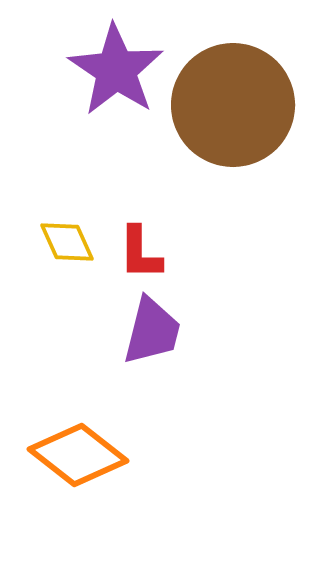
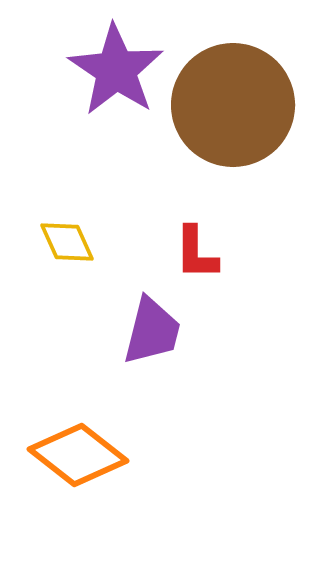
red L-shape: moved 56 px right
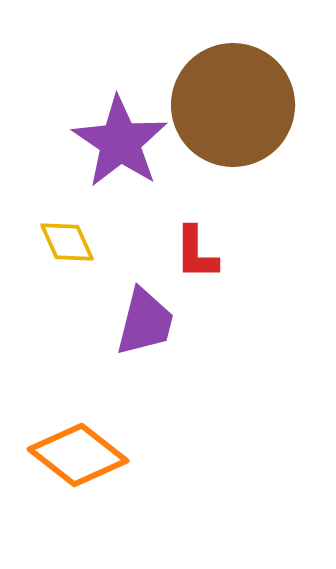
purple star: moved 4 px right, 72 px down
purple trapezoid: moved 7 px left, 9 px up
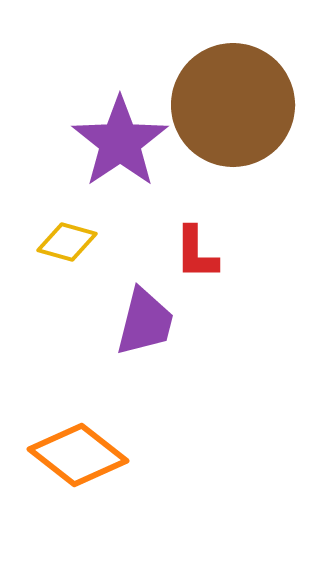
purple star: rotated 4 degrees clockwise
yellow diamond: rotated 50 degrees counterclockwise
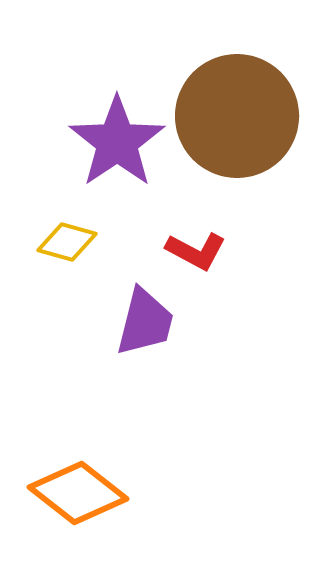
brown circle: moved 4 px right, 11 px down
purple star: moved 3 px left
red L-shape: moved 2 px up; rotated 62 degrees counterclockwise
orange diamond: moved 38 px down
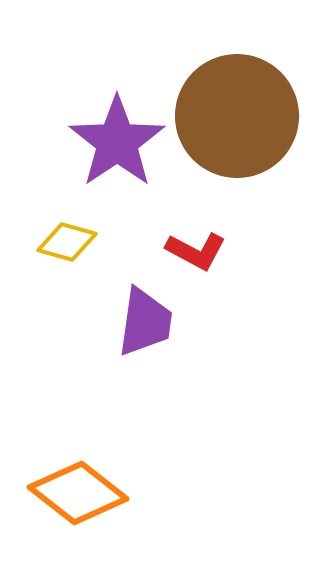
purple trapezoid: rotated 6 degrees counterclockwise
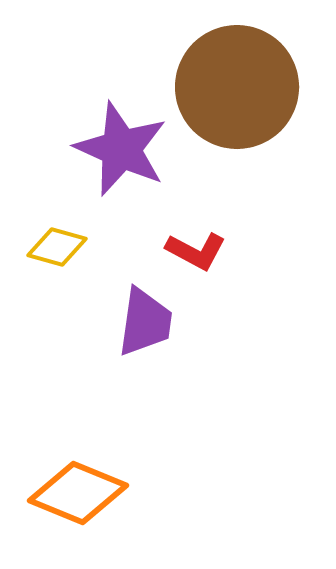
brown circle: moved 29 px up
purple star: moved 4 px right, 7 px down; rotated 14 degrees counterclockwise
yellow diamond: moved 10 px left, 5 px down
orange diamond: rotated 16 degrees counterclockwise
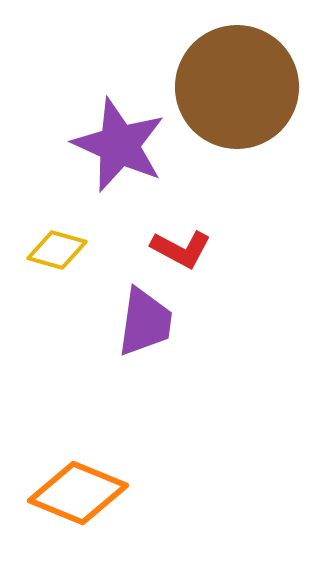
purple star: moved 2 px left, 4 px up
yellow diamond: moved 3 px down
red L-shape: moved 15 px left, 2 px up
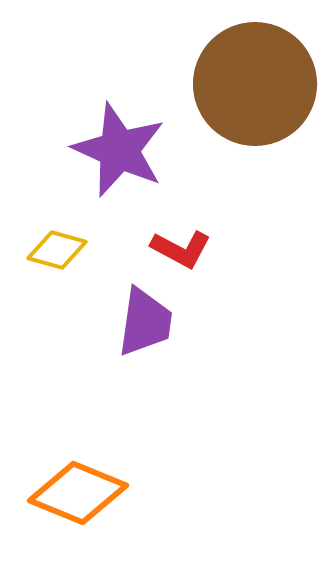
brown circle: moved 18 px right, 3 px up
purple star: moved 5 px down
